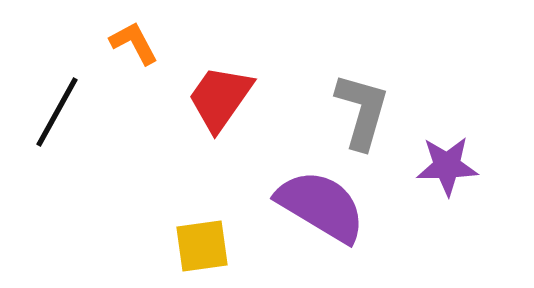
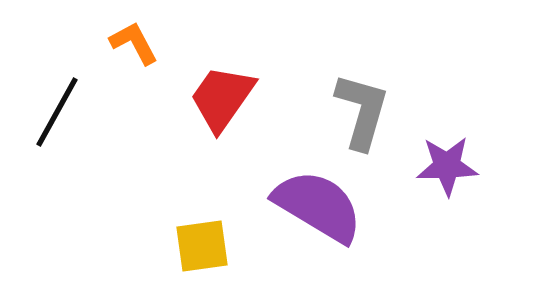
red trapezoid: moved 2 px right
purple semicircle: moved 3 px left
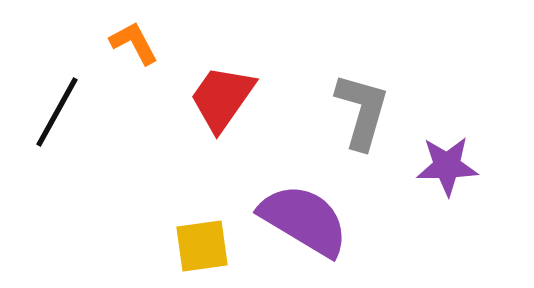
purple semicircle: moved 14 px left, 14 px down
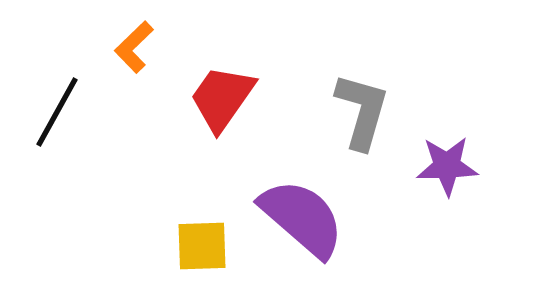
orange L-shape: moved 4 px down; rotated 106 degrees counterclockwise
purple semicircle: moved 2 px left, 2 px up; rotated 10 degrees clockwise
yellow square: rotated 6 degrees clockwise
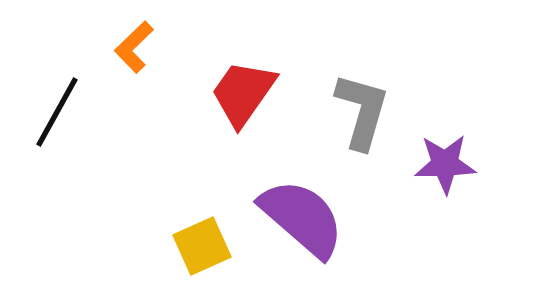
red trapezoid: moved 21 px right, 5 px up
purple star: moved 2 px left, 2 px up
yellow square: rotated 22 degrees counterclockwise
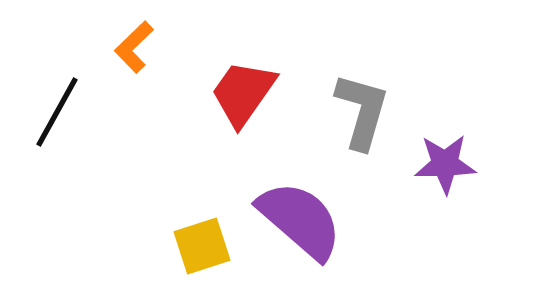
purple semicircle: moved 2 px left, 2 px down
yellow square: rotated 6 degrees clockwise
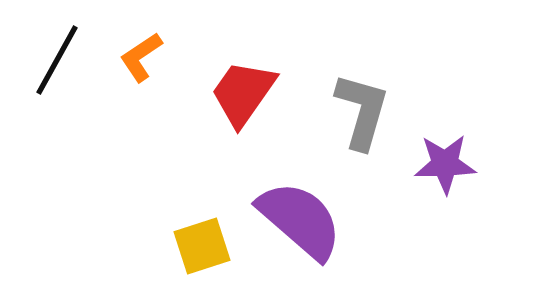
orange L-shape: moved 7 px right, 10 px down; rotated 10 degrees clockwise
black line: moved 52 px up
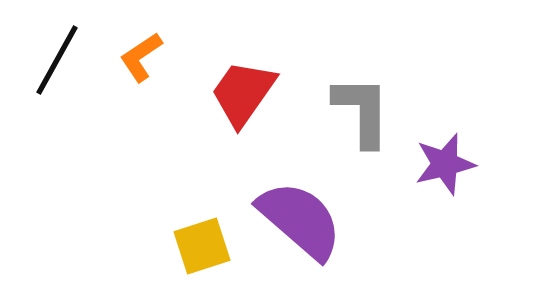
gray L-shape: rotated 16 degrees counterclockwise
purple star: rotated 12 degrees counterclockwise
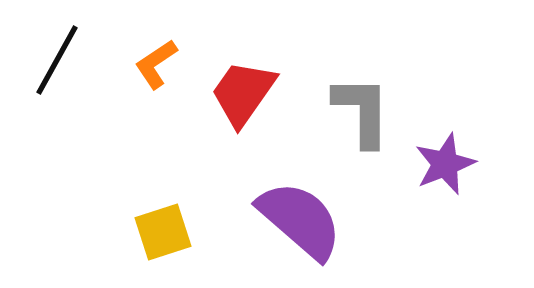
orange L-shape: moved 15 px right, 7 px down
purple star: rotated 8 degrees counterclockwise
yellow square: moved 39 px left, 14 px up
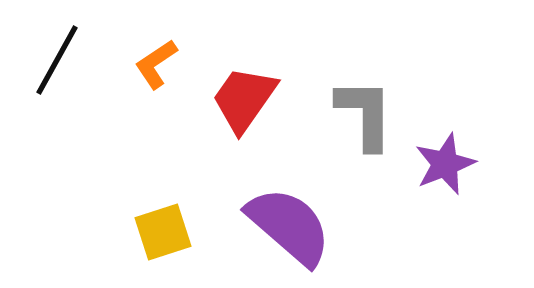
red trapezoid: moved 1 px right, 6 px down
gray L-shape: moved 3 px right, 3 px down
purple semicircle: moved 11 px left, 6 px down
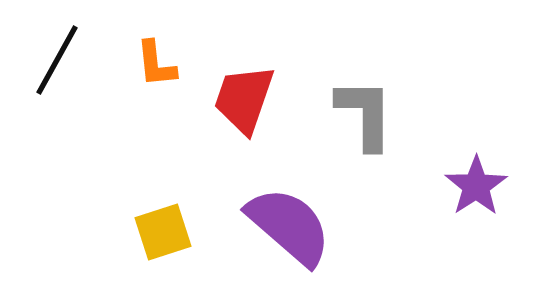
orange L-shape: rotated 62 degrees counterclockwise
red trapezoid: rotated 16 degrees counterclockwise
purple star: moved 31 px right, 22 px down; rotated 12 degrees counterclockwise
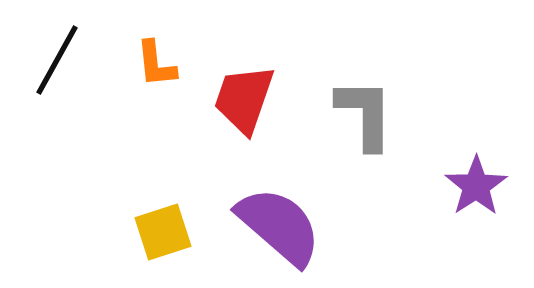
purple semicircle: moved 10 px left
